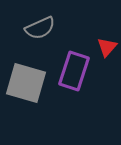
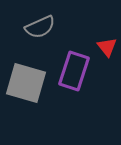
gray semicircle: moved 1 px up
red triangle: rotated 20 degrees counterclockwise
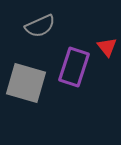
gray semicircle: moved 1 px up
purple rectangle: moved 4 px up
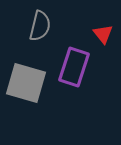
gray semicircle: rotated 52 degrees counterclockwise
red triangle: moved 4 px left, 13 px up
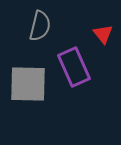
purple rectangle: rotated 42 degrees counterclockwise
gray square: moved 2 px right, 1 px down; rotated 15 degrees counterclockwise
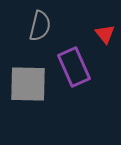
red triangle: moved 2 px right
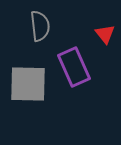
gray semicircle: rotated 20 degrees counterclockwise
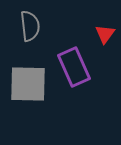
gray semicircle: moved 10 px left
red triangle: rotated 15 degrees clockwise
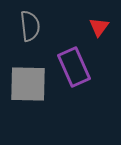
red triangle: moved 6 px left, 7 px up
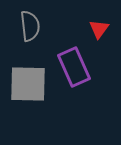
red triangle: moved 2 px down
